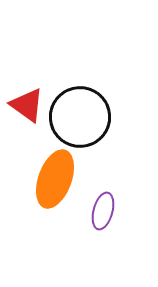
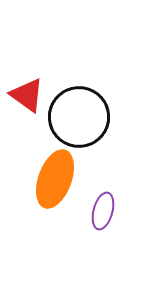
red triangle: moved 10 px up
black circle: moved 1 px left
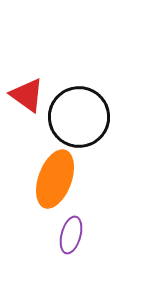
purple ellipse: moved 32 px left, 24 px down
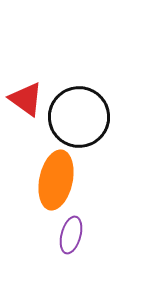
red triangle: moved 1 px left, 4 px down
orange ellipse: moved 1 px right, 1 px down; rotated 8 degrees counterclockwise
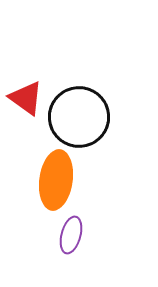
red triangle: moved 1 px up
orange ellipse: rotated 4 degrees counterclockwise
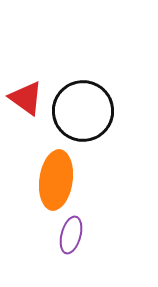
black circle: moved 4 px right, 6 px up
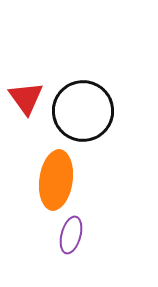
red triangle: rotated 18 degrees clockwise
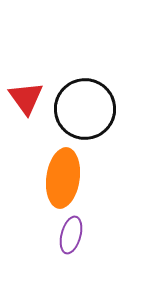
black circle: moved 2 px right, 2 px up
orange ellipse: moved 7 px right, 2 px up
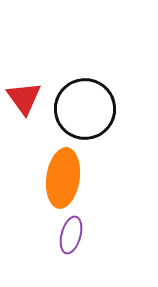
red triangle: moved 2 px left
